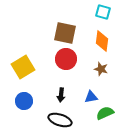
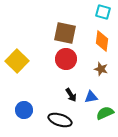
yellow square: moved 6 px left, 6 px up; rotated 15 degrees counterclockwise
black arrow: moved 10 px right; rotated 40 degrees counterclockwise
blue circle: moved 9 px down
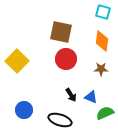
brown square: moved 4 px left, 1 px up
brown star: rotated 16 degrees counterclockwise
blue triangle: rotated 32 degrees clockwise
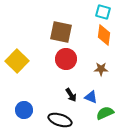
orange diamond: moved 2 px right, 6 px up
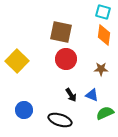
blue triangle: moved 1 px right, 2 px up
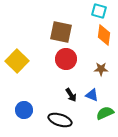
cyan square: moved 4 px left, 1 px up
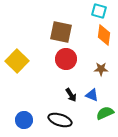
blue circle: moved 10 px down
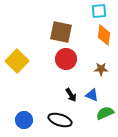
cyan square: rotated 21 degrees counterclockwise
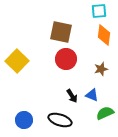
brown star: rotated 16 degrees counterclockwise
black arrow: moved 1 px right, 1 px down
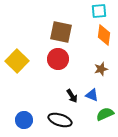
red circle: moved 8 px left
green semicircle: moved 1 px down
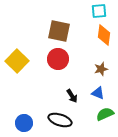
brown square: moved 2 px left, 1 px up
blue triangle: moved 6 px right, 2 px up
blue circle: moved 3 px down
